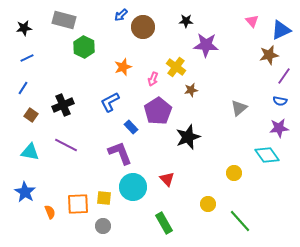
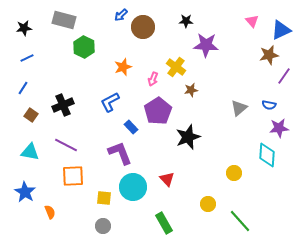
blue semicircle at (280, 101): moved 11 px left, 4 px down
cyan diamond at (267, 155): rotated 40 degrees clockwise
orange square at (78, 204): moved 5 px left, 28 px up
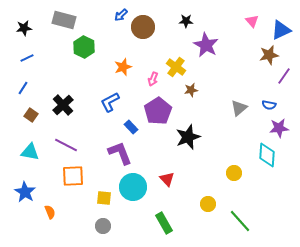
purple star at (206, 45): rotated 25 degrees clockwise
black cross at (63, 105): rotated 20 degrees counterclockwise
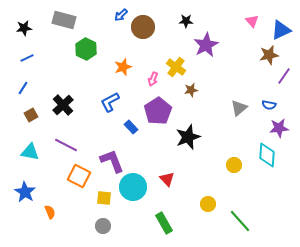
purple star at (206, 45): rotated 15 degrees clockwise
green hexagon at (84, 47): moved 2 px right, 2 px down
brown square at (31, 115): rotated 24 degrees clockwise
purple L-shape at (120, 153): moved 8 px left, 8 px down
yellow circle at (234, 173): moved 8 px up
orange square at (73, 176): moved 6 px right; rotated 30 degrees clockwise
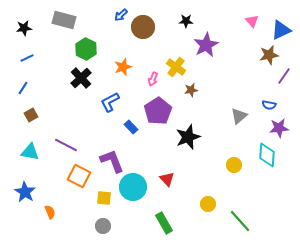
black cross at (63, 105): moved 18 px right, 27 px up
gray triangle at (239, 108): moved 8 px down
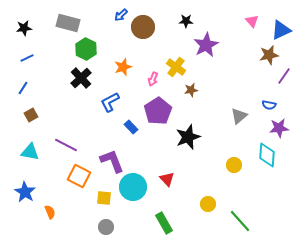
gray rectangle at (64, 20): moved 4 px right, 3 px down
gray circle at (103, 226): moved 3 px right, 1 px down
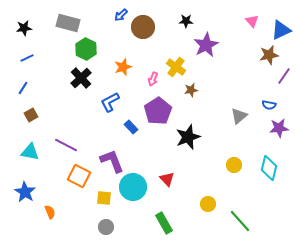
cyan diamond at (267, 155): moved 2 px right, 13 px down; rotated 10 degrees clockwise
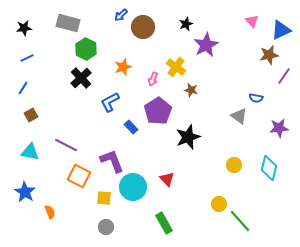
black star at (186, 21): moved 3 px down; rotated 24 degrees counterclockwise
brown star at (191, 90): rotated 24 degrees clockwise
blue semicircle at (269, 105): moved 13 px left, 7 px up
gray triangle at (239, 116): rotated 42 degrees counterclockwise
yellow circle at (208, 204): moved 11 px right
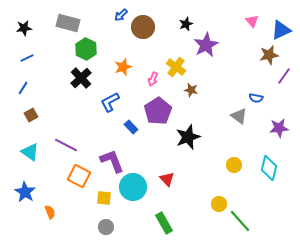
cyan triangle at (30, 152): rotated 24 degrees clockwise
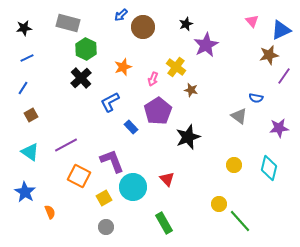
purple line at (66, 145): rotated 55 degrees counterclockwise
yellow square at (104, 198): rotated 35 degrees counterclockwise
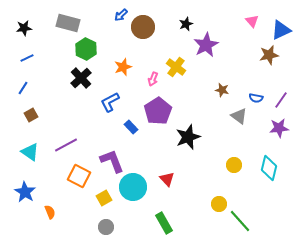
purple line at (284, 76): moved 3 px left, 24 px down
brown star at (191, 90): moved 31 px right
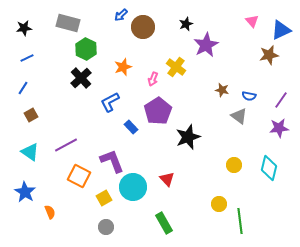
blue semicircle at (256, 98): moved 7 px left, 2 px up
green line at (240, 221): rotated 35 degrees clockwise
